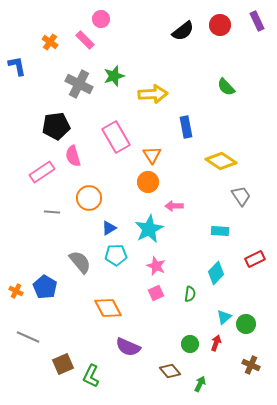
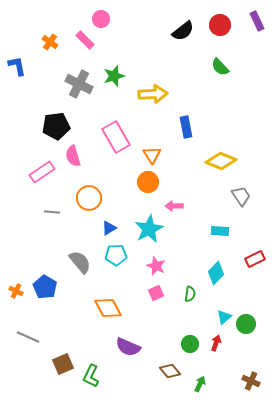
green semicircle at (226, 87): moved 6 px left, 20 px up
yellow diamond at (221, 161): rotated 12 degrees counterclockwise
brown cross at (251, 365): moved 16 px down
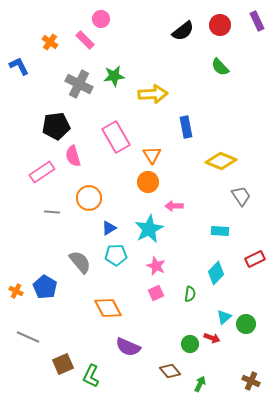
blue L-shape at (17, 66): moved 2 px right; rotated 15 degrees counterclockwise
green star at (114, 76): rotated 10 degrees clockwise
red arrow at (216, 343): moved 4 px left, 5 px up; rotated 91 degrees clockwise
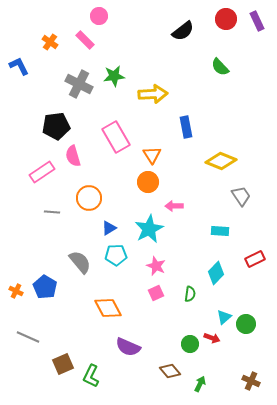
pink circle at (101, 19): moved 2 px left, 3 px up
red circle at (220, 25): moved 6 px right, 6 px up
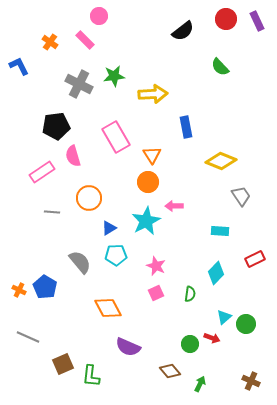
cyan star at (149, 229): moved 3 px left, 8 px up
orange cross at (16, 291): moved 3 px right, 1 px up
green L-shape at (91, 376): rotated 20 degrees counterclockwise
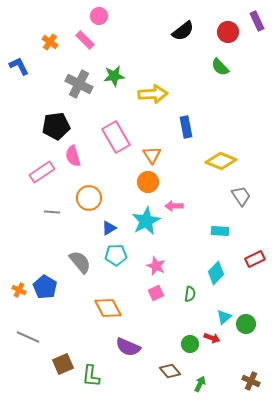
red circle at (226, 19): moved 2 px right, 13 px down
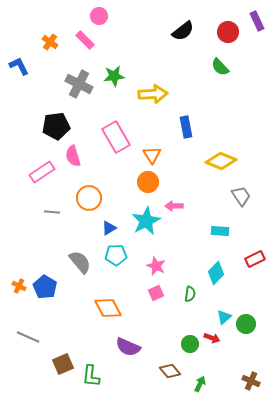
orange cross at (19, 290): moved 4 px up
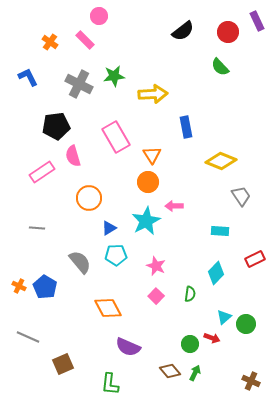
blue L-shape at (19, 66): moved 9 px right, 11 px down
gray line at (52, 212): moved 15 px left, 16 px down
pink square at (156, 293): moved 3 px down; rotated 21 degrees counterclockwise
green L-shape at (91, 376): moved 19 px right, 8 px down
green arrow at (200, 384): moved 5 px left, 11 px up
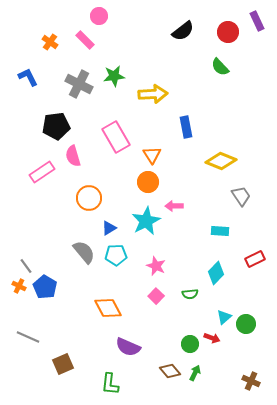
gray line at (37, 228): moved 11 px left, 38 px down; rotated 49 degrees clockwise
gray semicircle at (80, 262): moved 4 px right, 10 px up
green semicircle at (190, 294): rotated 77 degrees clockwise
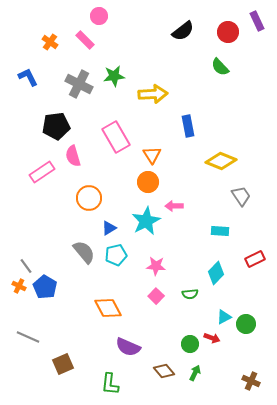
blue rectangle at (186, 127): moved 2 px right, 1 px up
cyan pentagon at (116, 255): rotated 10 degrees counterclockwise
pink star at (156, 266): rotated 18 degrees counterclockwise
cyan triangle at (224, 317): rotated 14 degrees clockwise
brown diamond at (170, 371): moved 6 px left
